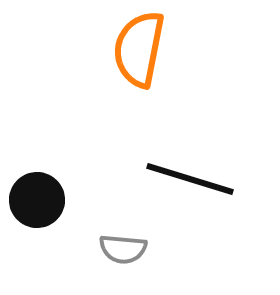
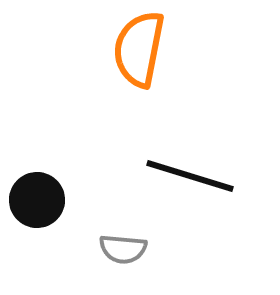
black line: moved 3 px up
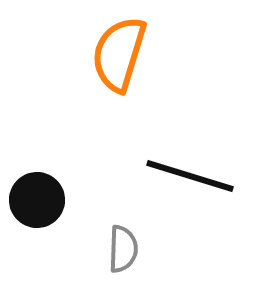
orange semicircle: moved 20 px left, 5 px down; rotated 6 degrees clockwise
gray semicircle: rotated 93 degrees counterclockwise
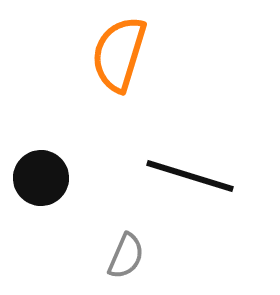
black circle: moved 4 px right, 22 px up
gray semicircle: moved 3 px right, 7 px down; rotated 21 degrees clockwise
